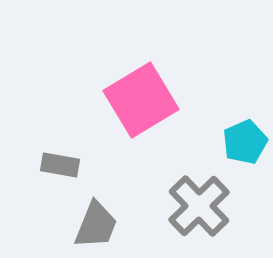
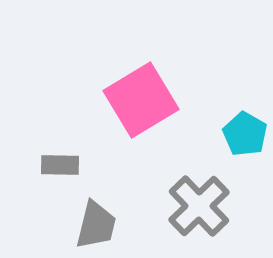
cyan pentagon: moved 8 px up; rotated 18 degrees counterclockwise
gray rectangle: rotated 9 degrees counterclockwise
gray trapezoid: rotated 8 degrees counterclockwise
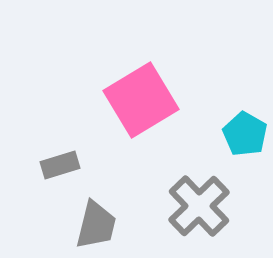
gray rectangle: rotated 18 degrees counterclockwise
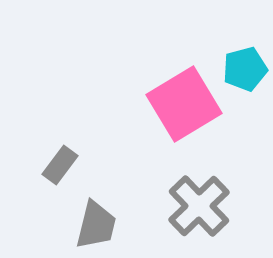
pink square: moved 43 px right, 4 px down
cyan pentagon: moved 65 px up; rotated 27 degrees clockwise
gray rectangle: rotated 36 degrees counterclockwise
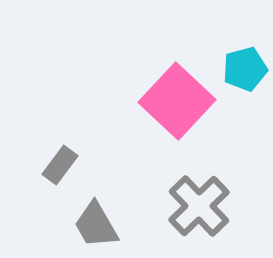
pink square: moved 7 px left, 3 px up; rotated 16 degrees counterclockwise
gray trapezoid: rotated 136 degrees clockwise
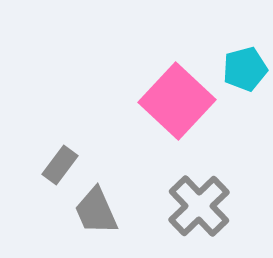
gray trapezoid: moved 14 px up; rotated 6 degrees clockwise
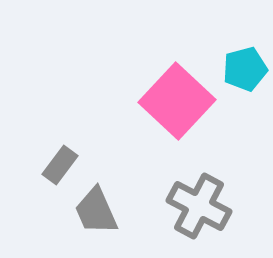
gray cross: rotated 18 degrees counterclockwise
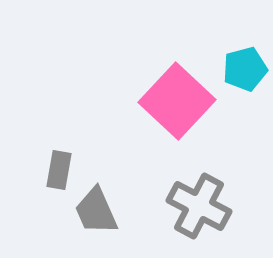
gray rectangle: moved 1 px left, 5 px down; rotated 27 degrees counterclockwise
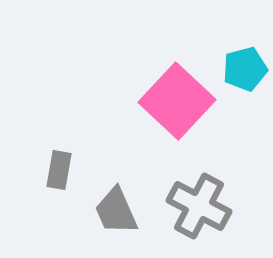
gray trapezoid: moved 20 px right
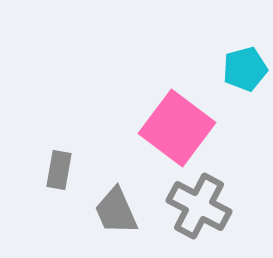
pink square: moved 27 px down; rotated 6 degrees counterclockwise
